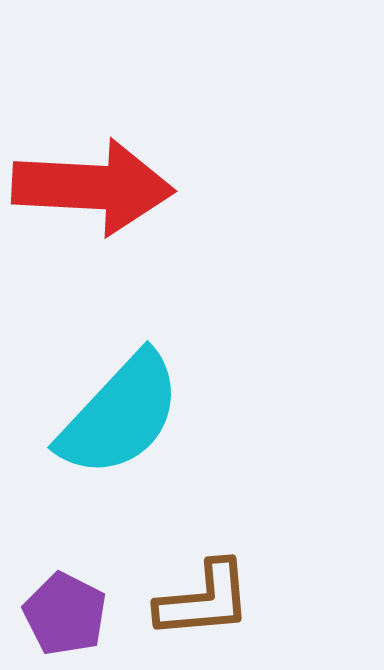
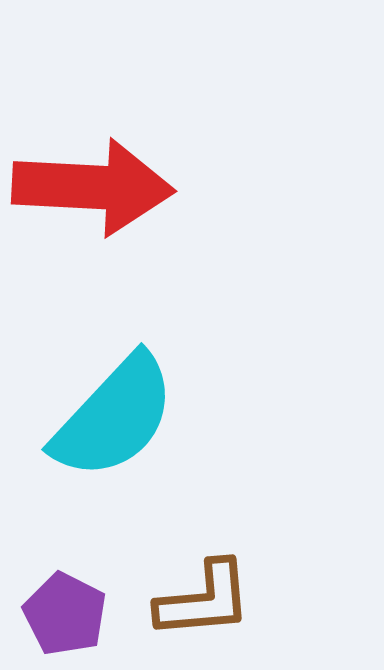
cyan semicircle: moved 6 px left, 2 px down
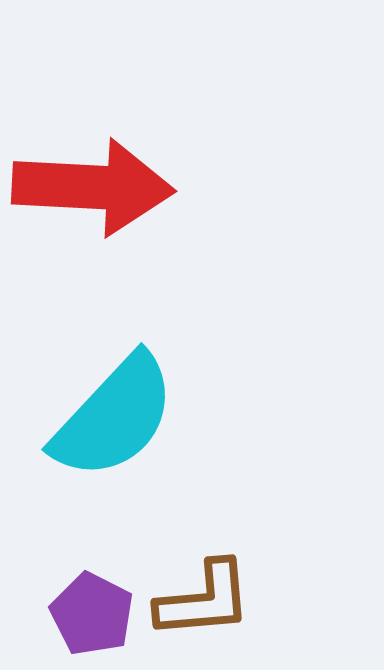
purple pentagon: moved 27 px right
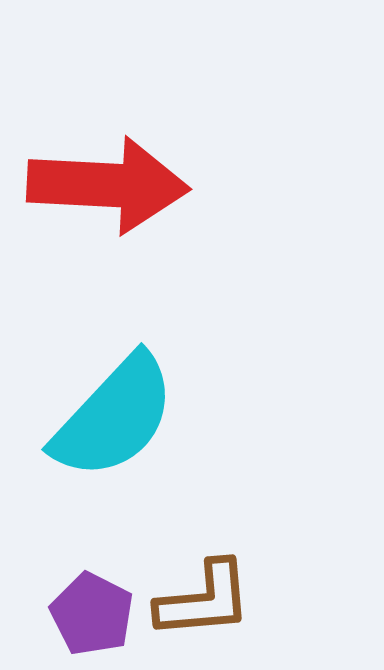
red arrow: moved 15 px right, 2 px up
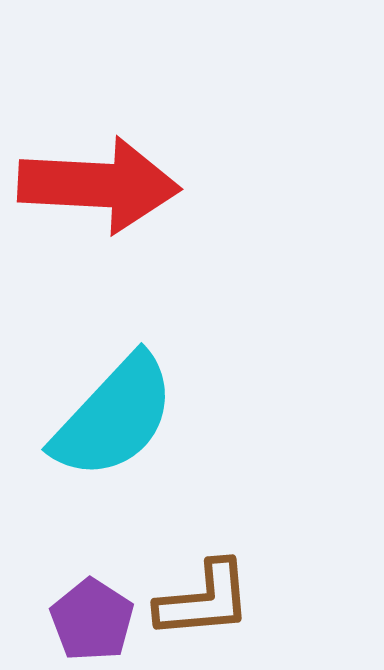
red arrow: moved 9 px left
purple pentagon: moved 6 px down; rotated 6 degrees clockwise
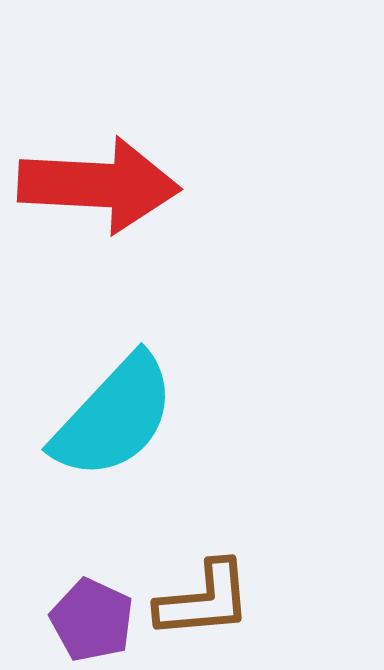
purple pentagon: rotated 8 degrees counterclockwise
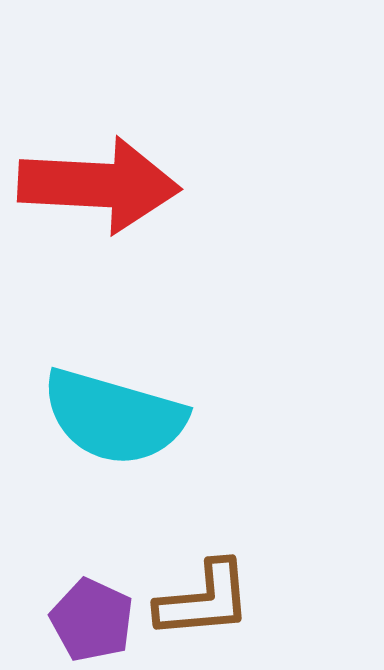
cyan semicircle: rotated 63 degrees clockwise
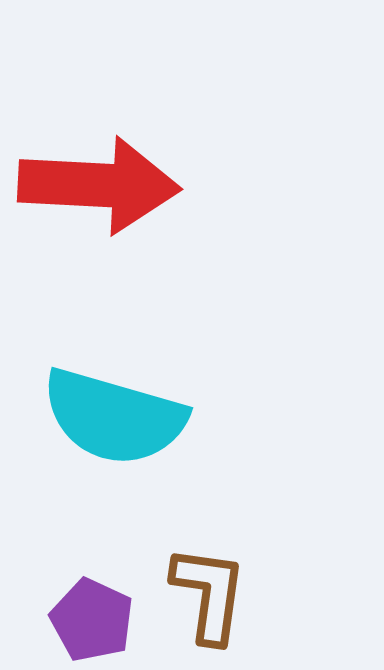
brown L-shape: moved 5 px right, 6 px up; rotated 77 degrees counterclockwise
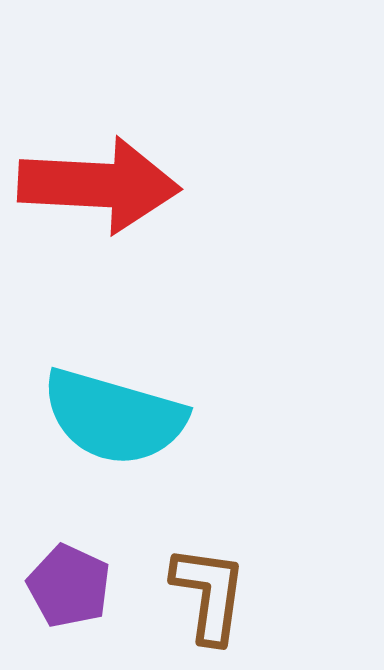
purple pentagon: moved 23 px left, 34 px up
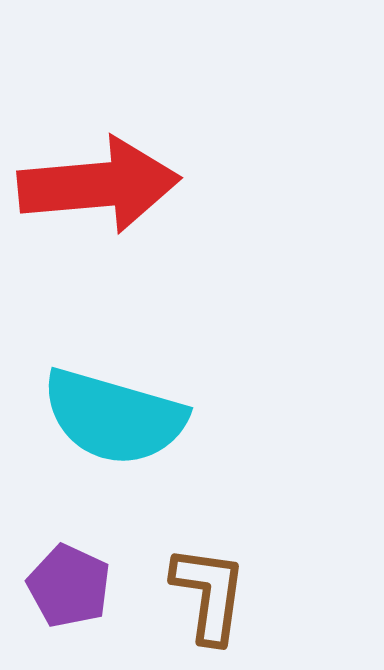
red arrow: rotated 8 degrees counterclockwise
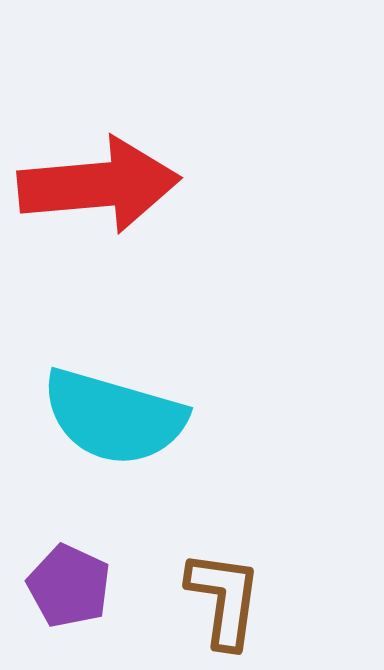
brown L-shape: moved 15 px right, 5 px down
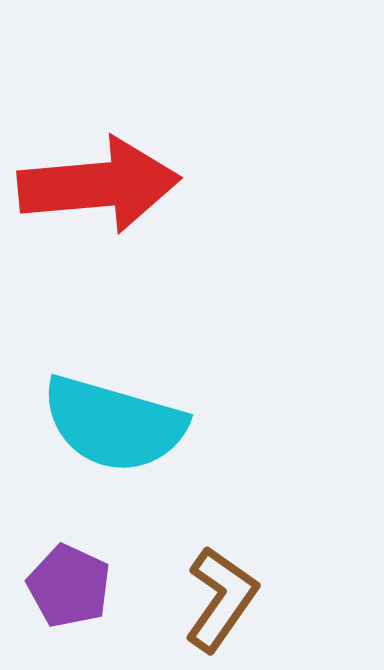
cyan semicircle: moved 7 px down
brown L-shape: moved 3 px left; rotated 27 degrees clockwise
